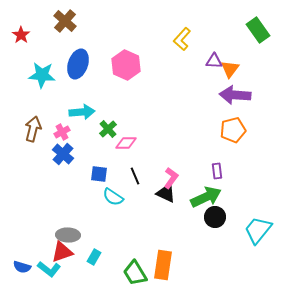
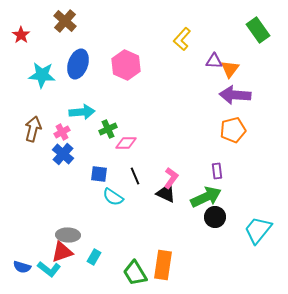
green cross: rotated 18 degrees clockwise
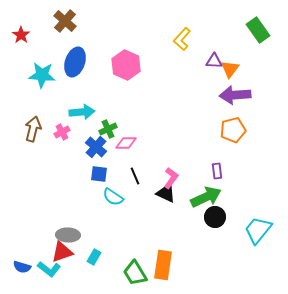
blue ellipse: moved 3 px left, 2 px up
purple arrow: rotated 8 degrees counterclockwise
blue cross: moved 33 px right, 7 px up
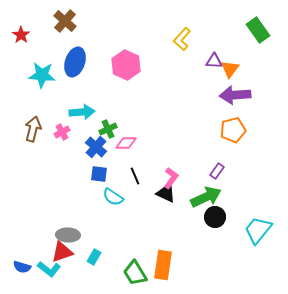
purple rectangle: rotated 42 degrees clockwise
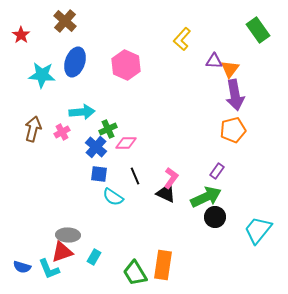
purple arrow: rotated 96 degrees counterclockwise
cyan L-shape: rotated 30 degrees clockwise
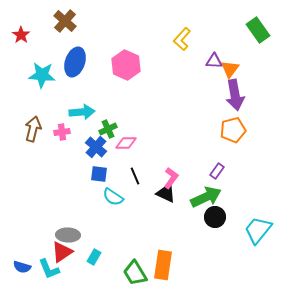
pink cross: rotated 21 degrees clockwise
red triangle: rotated 15 degrees counterclockwise
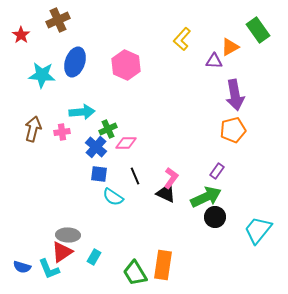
brown cross: moved 7 px left, 1 px up; rotated 25 degrees clockwise
orange triangle: moved 22 px up; rotated 24 degrees clockwise
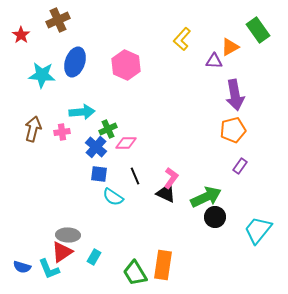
purple rectangle: moved 23 px right, 5 px up
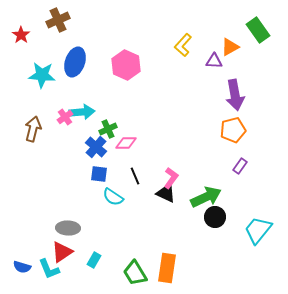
yellow L-shape: moved 1 px right, 6 px down
pink cross: moved 3 px right, 15 px up; rotated 28 degrees counterclockwise
gray ellipse: moved 7 px up
cyan rectangle: moved 3 px down
orange rectangle: moved 4 px right, 3 px down
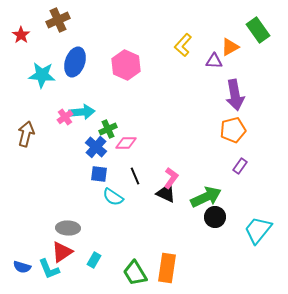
brown arrow: moved 7 px left, 5 px down
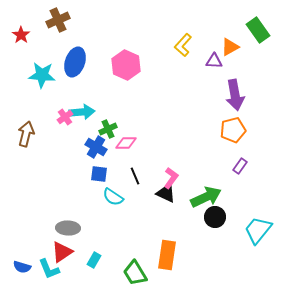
blue cross: rotated 10 degrees counterclockwise
orange rectangle: moved 13 px up
